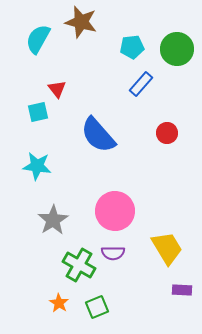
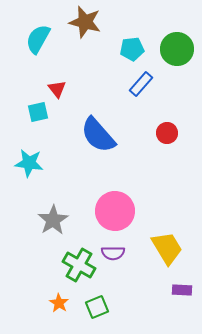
brown star: moved 4 px right
cyan pentagon: moved 2 px down
cyan star: moved 8 px left, 3 px up
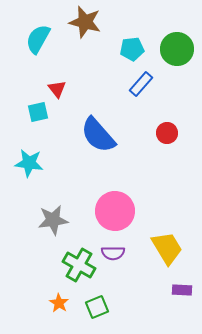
gray star: rotated 24 degrees clockwise
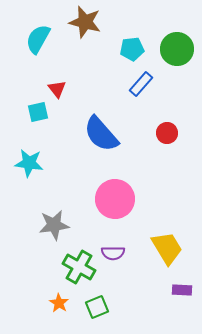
blue semicircle: moved 3 px right, 1 px up
pink circle: moved 12 px up
gray star: moved 1 px right, 5 px down
green cross: moved 2 px down
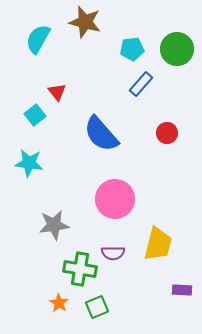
red triangle: moved 3 px down
cyan square: moved 3 px left, 3 px down; rotated 25 degrees counterclockwise
yellow trapezoid: moved 9 px left, 4 px up; rotated 45 degrees clockwise
green cross: moved 1 px right, 2 px down; rotated 20 degrees counterclockwise
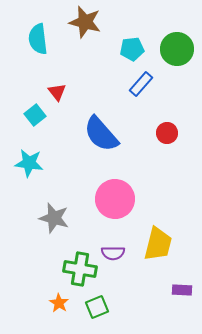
cyan semicircle: rotated 36 degrees counterclockwise
gray star: moved 7 px up; rotated 24 degrees clockwise
